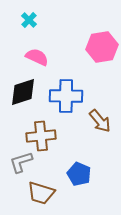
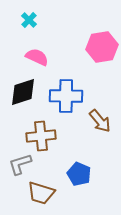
gray L-shape: moved 1 px left, 2 px down
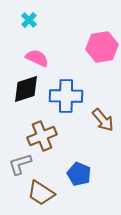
pink semicircle: moved 1 px down
black diamond: moved 3 px right, 3 px up
brown arrow: moved 3 px right, 1 px up
brown cross: moved 1 px right; rotated 16 degrees counterclockwise
brown trapezoid: rotated 16 degrees clockwise
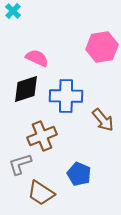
cyan cross: moved 16 px left, 9 px up
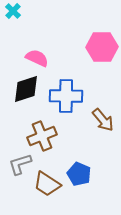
pink hexagon: rotated 8 degrees clockwise
brown trapezoid: moved 6 px right, 9 px up
